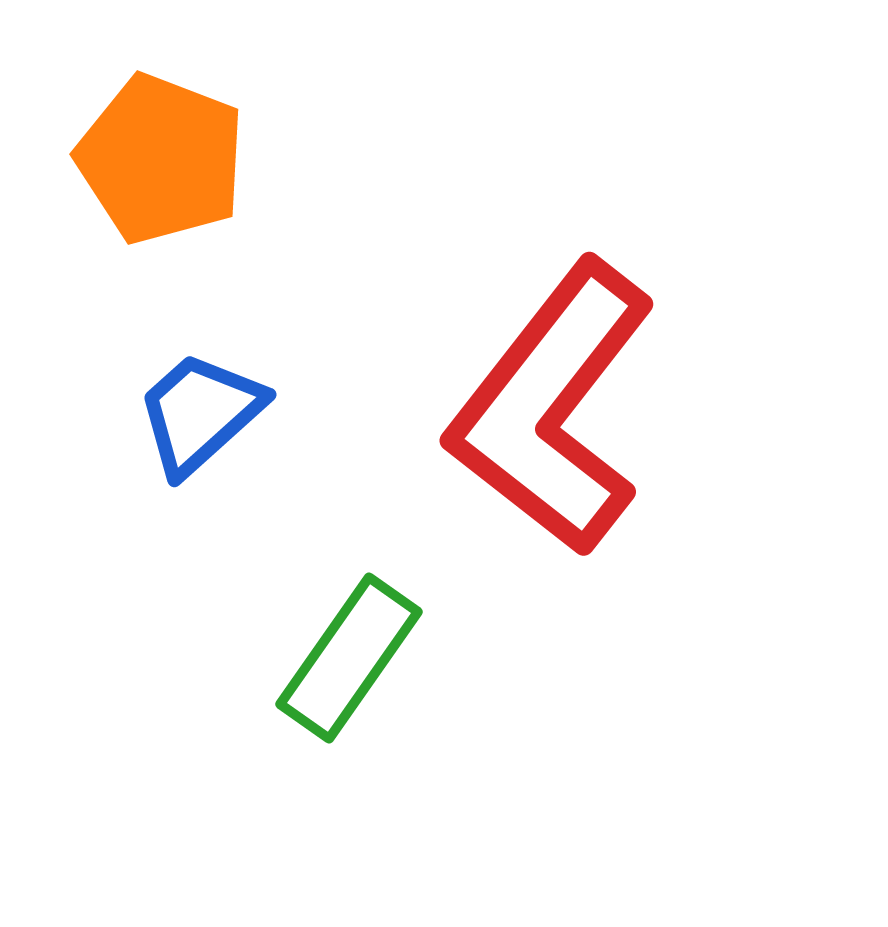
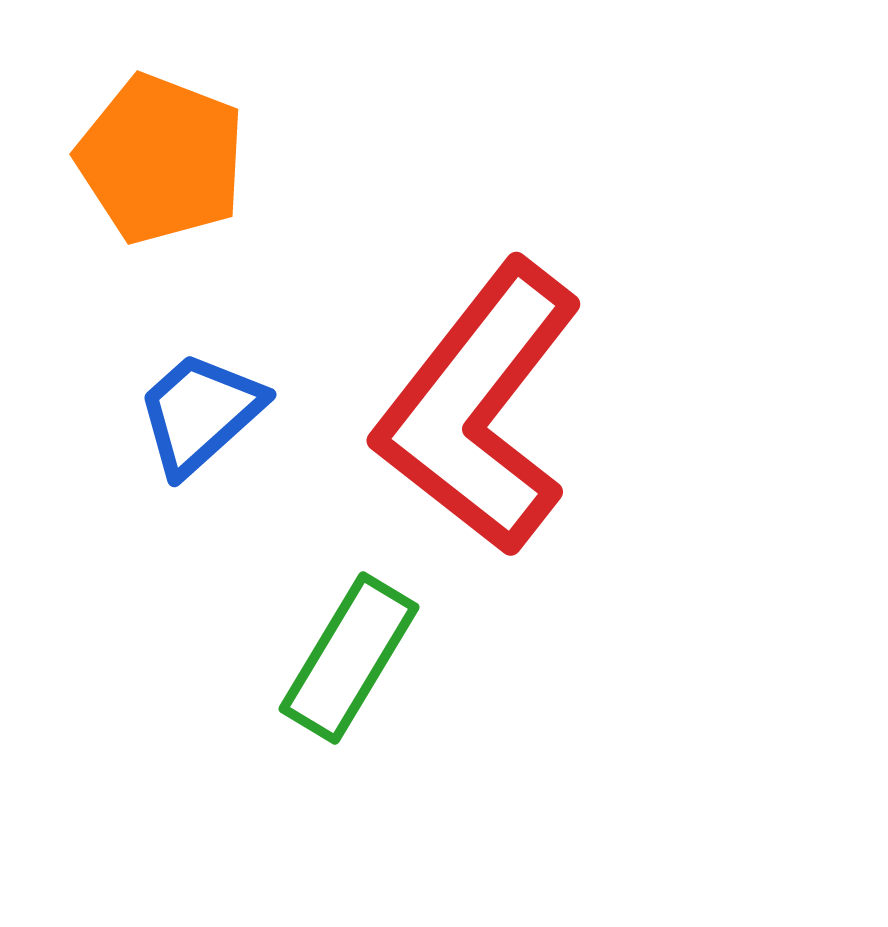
red L-shape: moved 73 px left
green rectangle: rotated 4 degrees counterclockwise
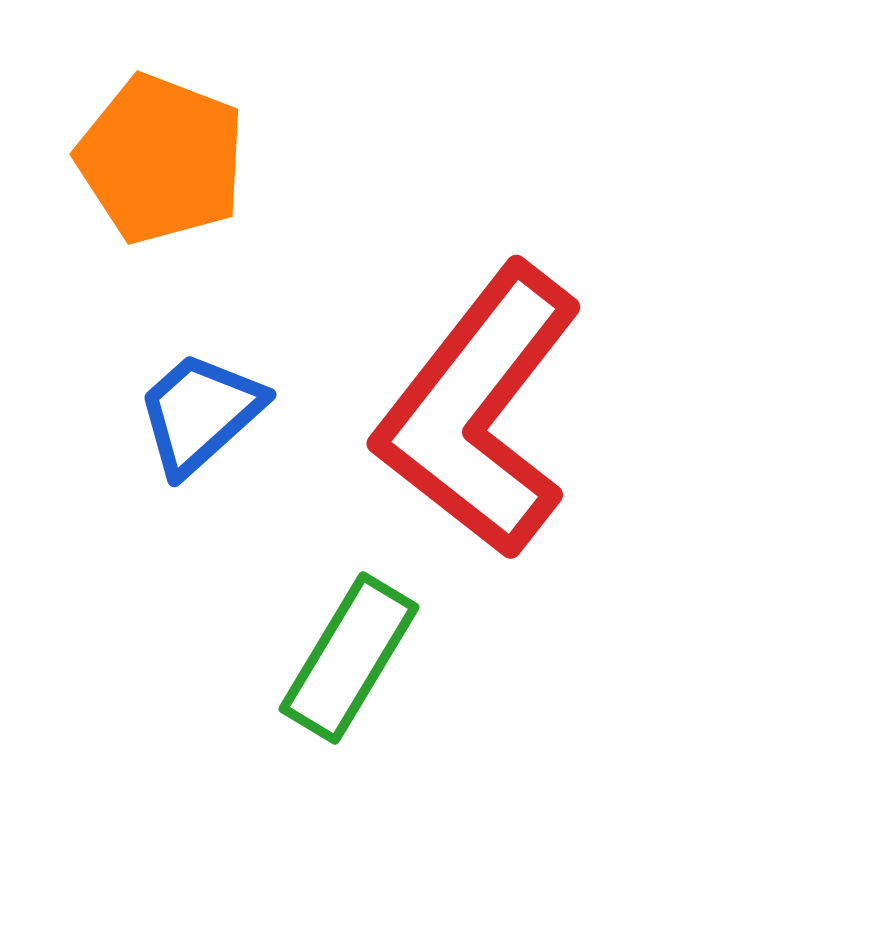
red L-shape: moved 3 px down
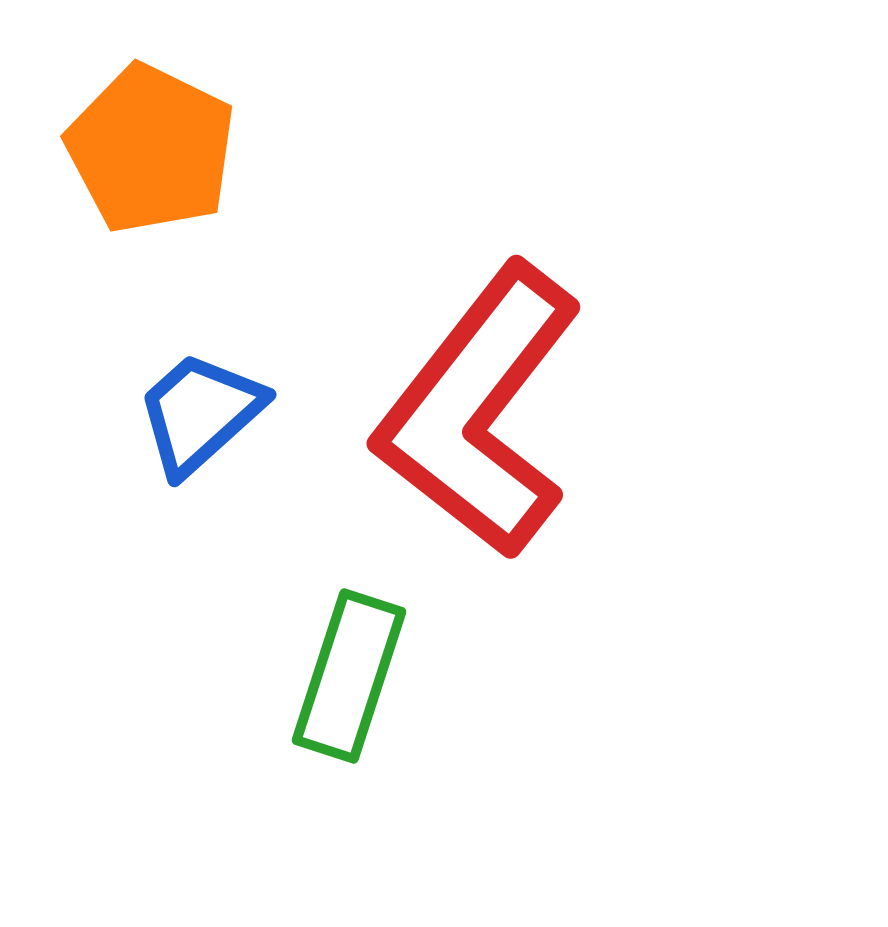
orange pentagon: moved 10 px left, 10 px up; rotated 5 degrees clockwise
green rectangle: moved 18 px down; rotated 13 degrees counterclockwise
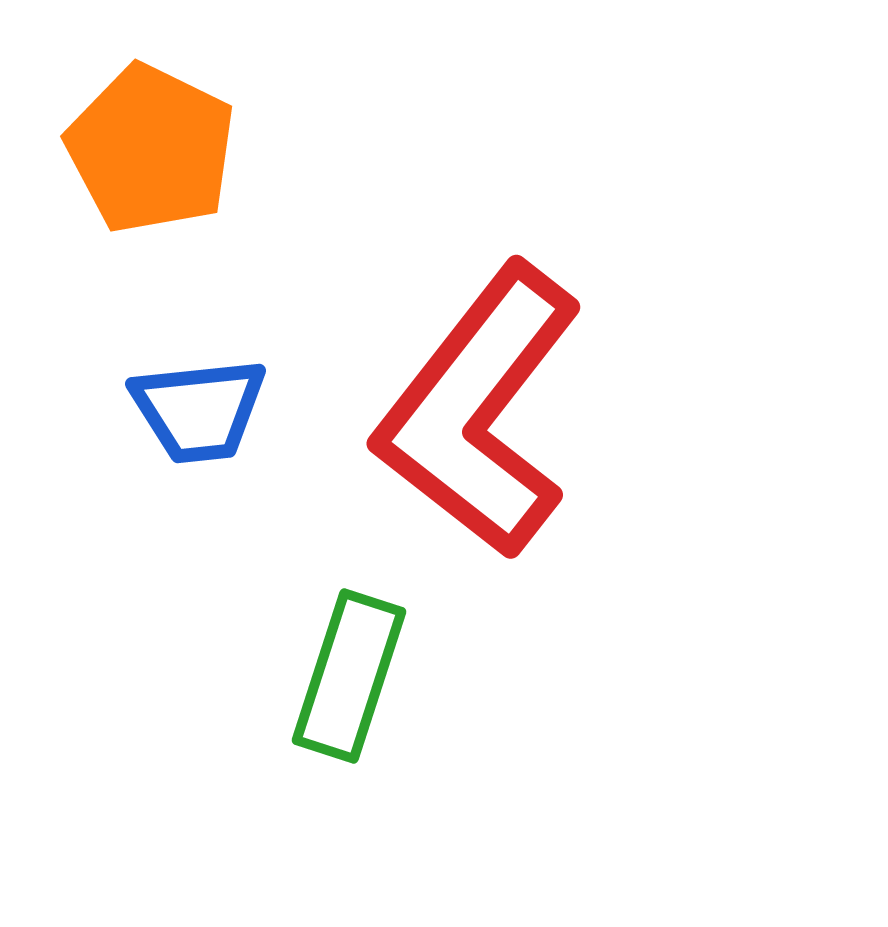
blue trapezoid: moved 1 px left, 3 px up; rotated 144 degrees counterclockwise
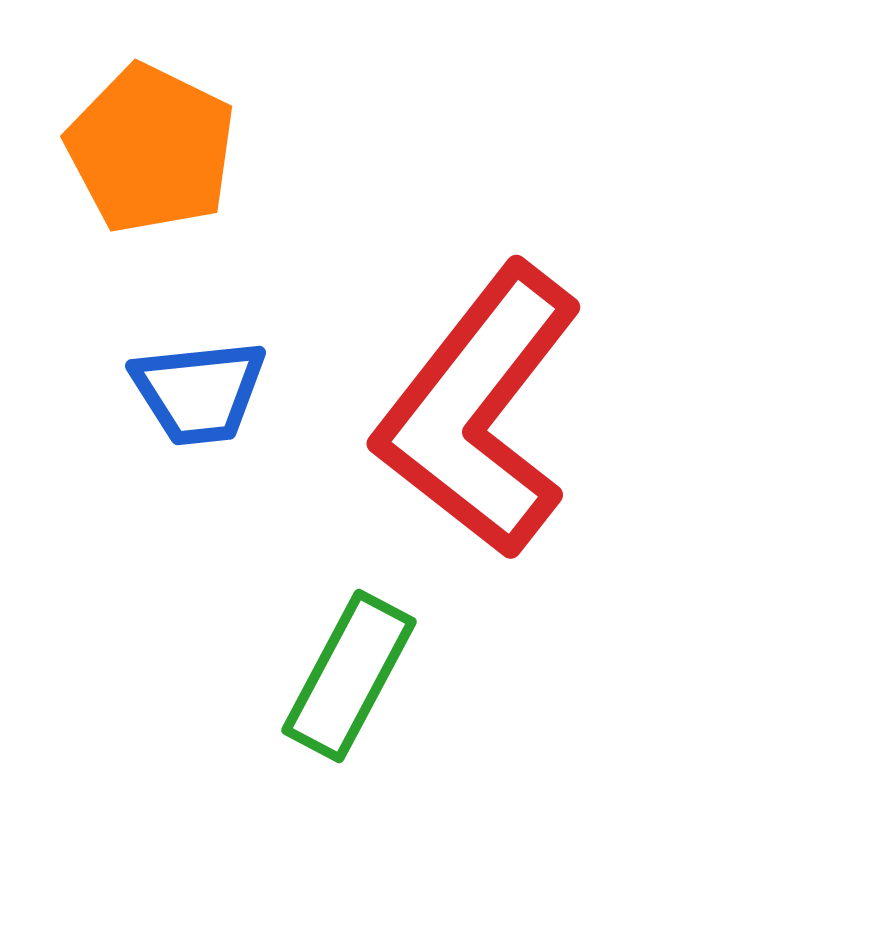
blue trapezoid: moved 18 px up
green rectangle: rotated 10 degrees clockwise
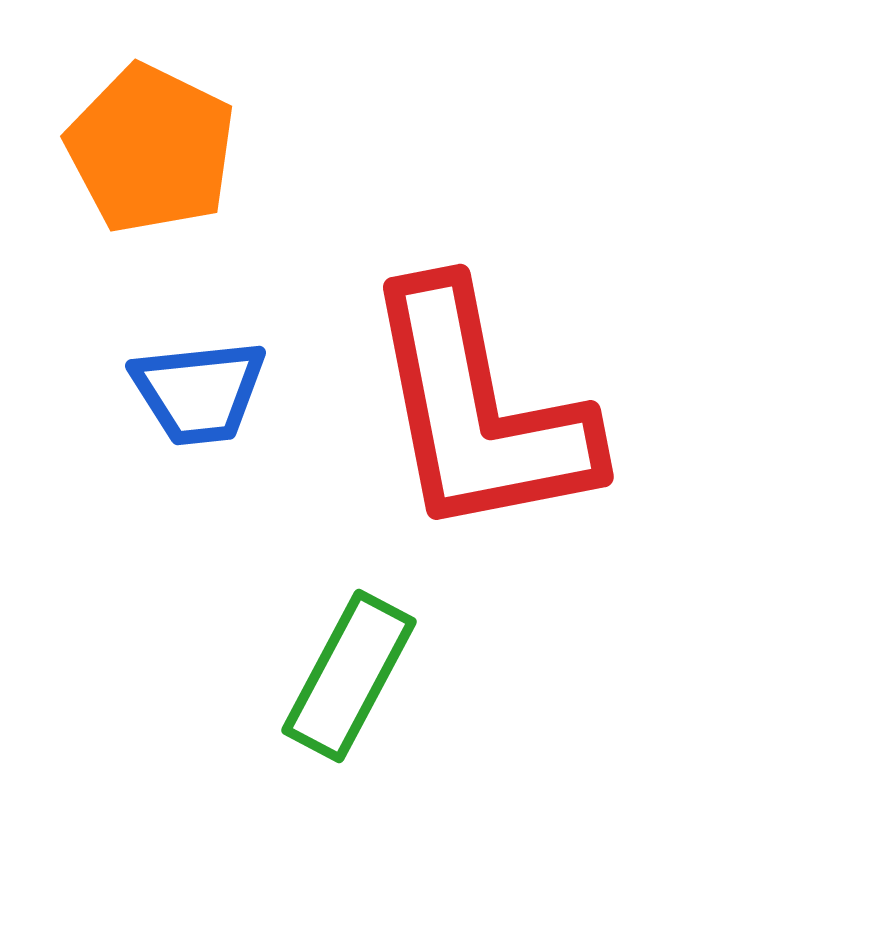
red L-shape: rotated 49 degrees counterclockwise
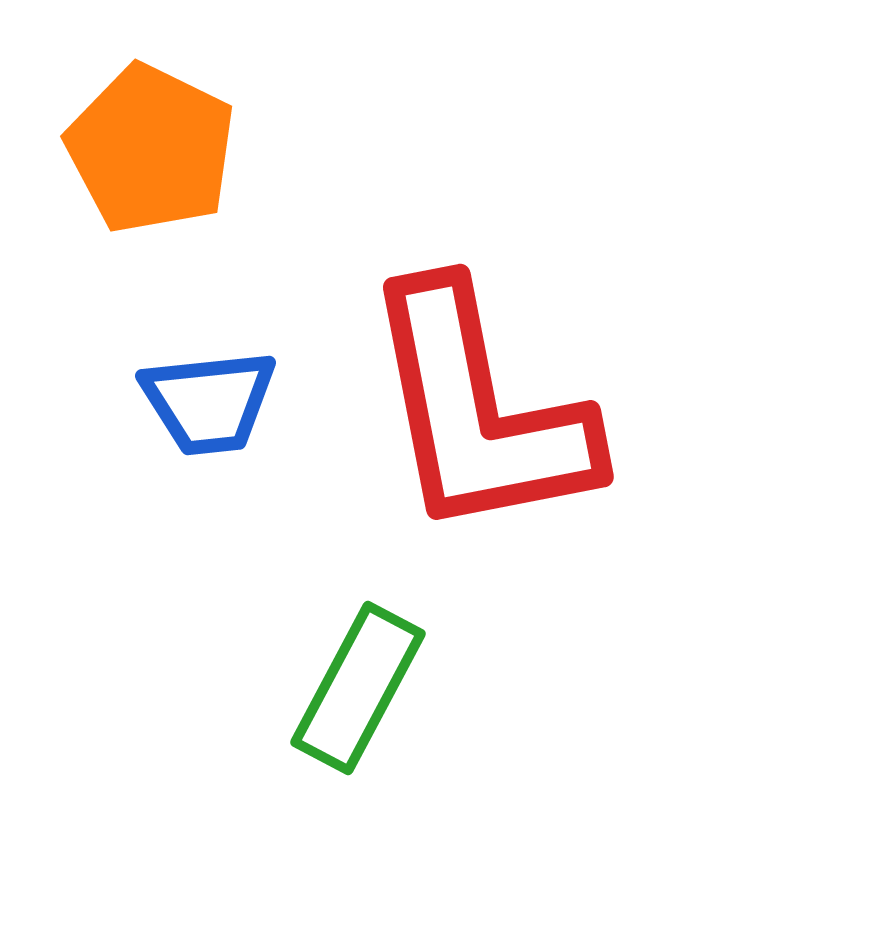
blue trapezoid: moved 10 px right, 10 px down
green rectangle: moved 9 px right, 12 px down
